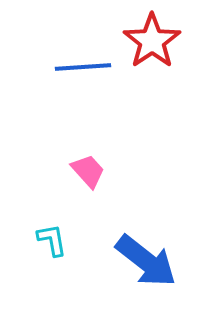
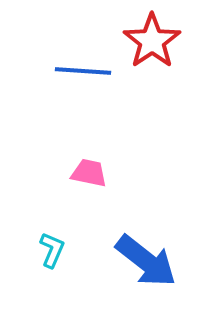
blue line: moved 4 px down; rotated 8 degrees clockwise
pink trapezoid: moved 1 px right, 2 px down; rotated 36 degrees counterclockwise
cyan L-shape: moved 10 px down; rotated 33 degrees clockwise
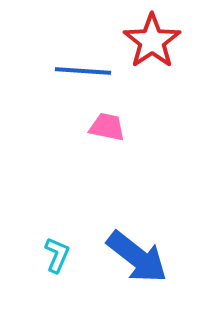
pink trapezoid: moved 18 px right, 46 px up
cyan L-shape: moved 5 px right, 5 px down
blue arrow: moved 9 px left, 4 px up
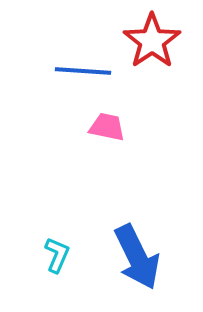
blue arrow: rotated 26 degrees clockwise
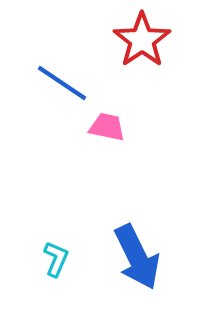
red star: moved 10 px left, 1 px up
blue line: moved 21 px left, 12 px down; rotated 30 degrees clockwise
cyan L-shape: moved 1 px left, 4 px down
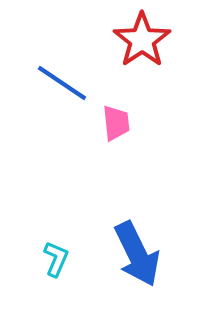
pink trapezoid: moved 9 px right, 4 px up; rotated 72 degrees clockwise
blue arrow: moved 3 px up
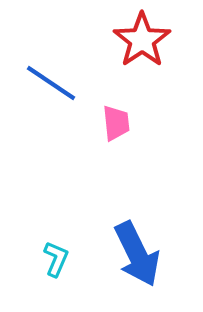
blue line: moved 11 px left
